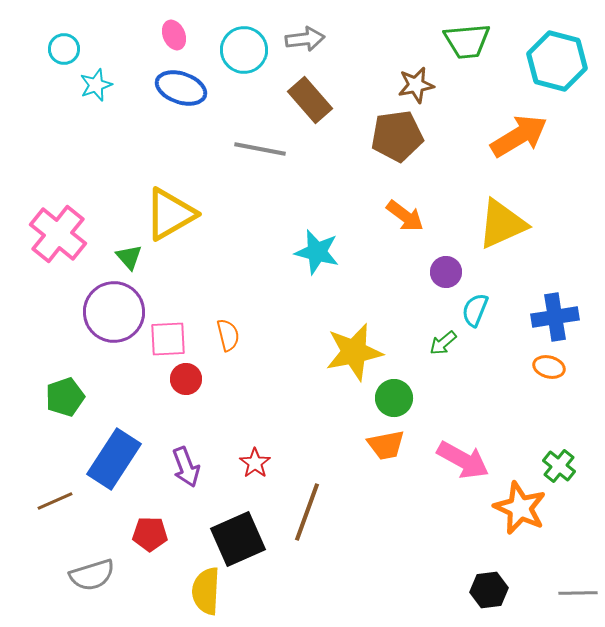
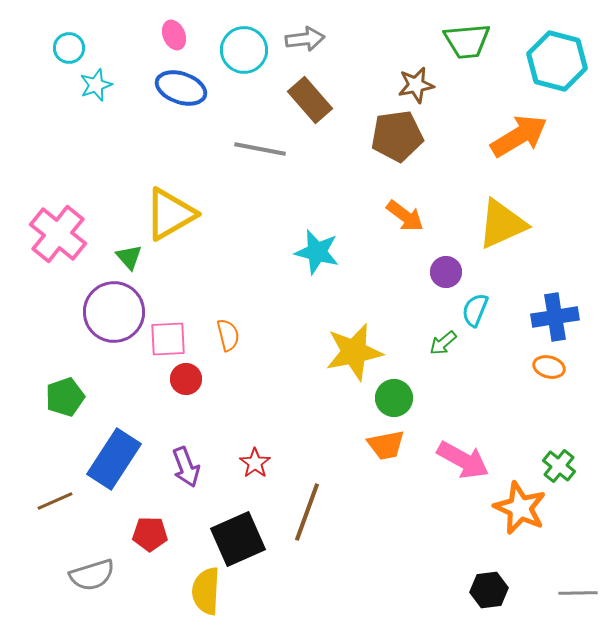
cyan circle at (64, 49): moved 5 px right, 1 px up
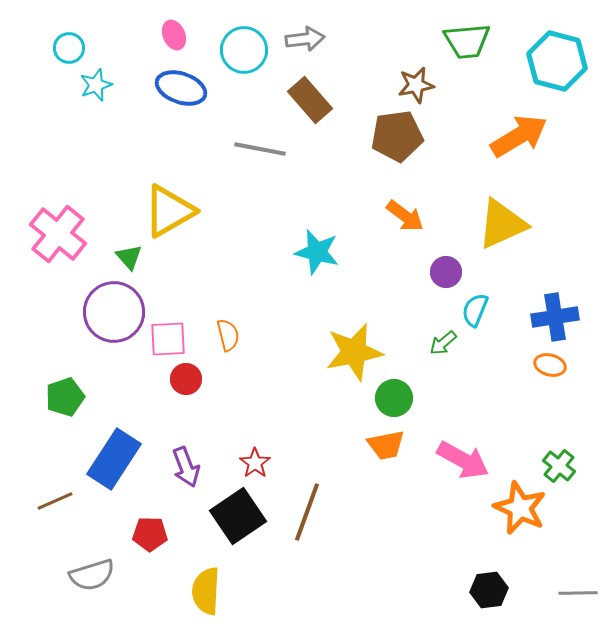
yellow triangle at (170, 214): moved 1 px left, 3 px up
orange ellipse at (549, 367): moved 1 px right, 2 px up
black square at (238, 539): moved 23 px up; rotated 10 degrees counterclockwise
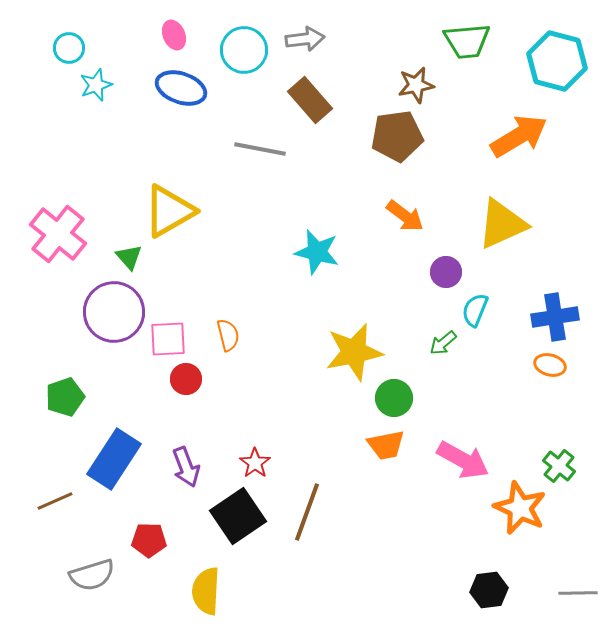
red pentagon at (150, 534): moved 1 px left, 6 px down
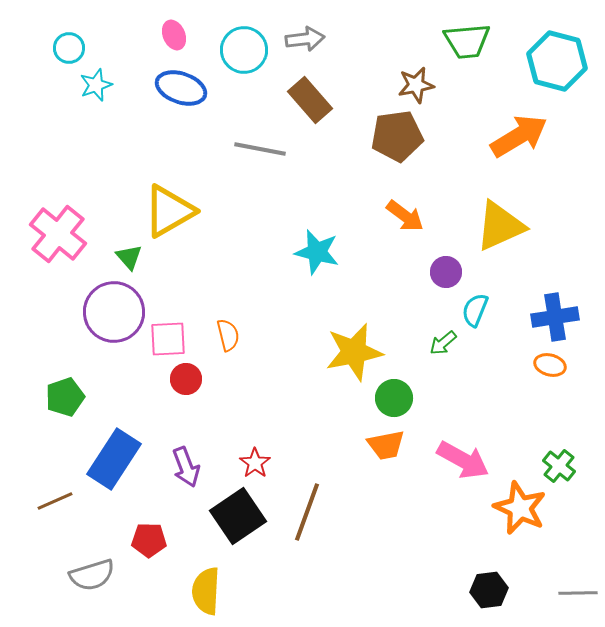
yellow triangle at (502, 224): moved 2 px left, 2 px down
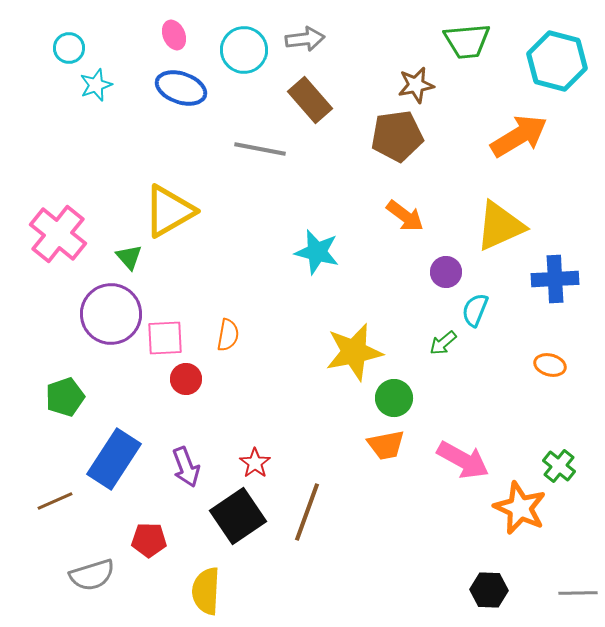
purple circle at (114, 312): moved 3 px left, 2 px down
blue cross at (555, 317): moved 38 px up; rotated 6 degrees clockwise
orange semicircle at (228, 335): rotated 24 degrees clockwise
pink square at (168, 339): moved 3 px left, 1 px up
black hexagon at (489, 590): rotated 9 degrees clockwise
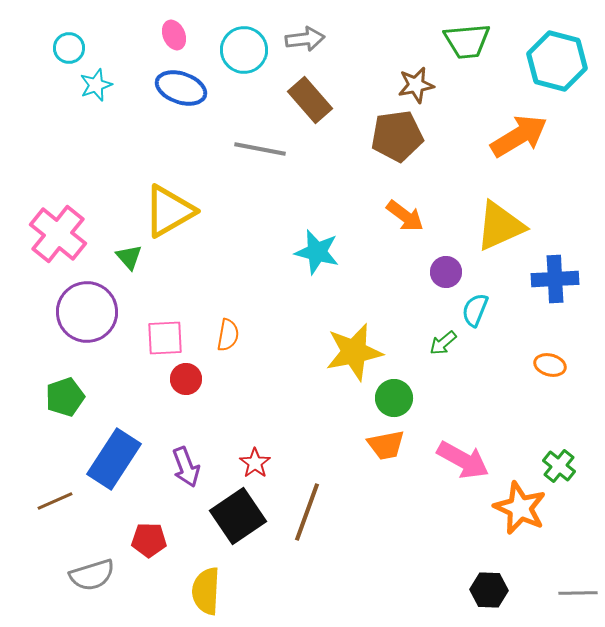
purple circle at (111, 314): moved 24 px left, 2 px up
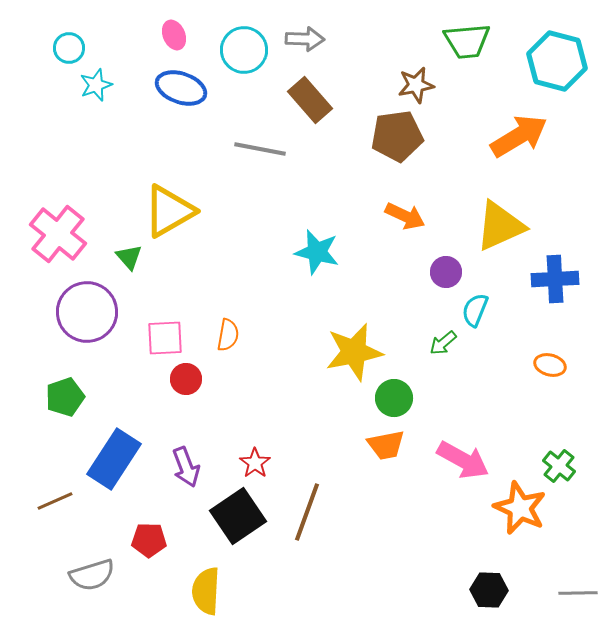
gray arrow at (305, 39): rotated 9 degrees clockwise
orange arrow at (405, 216): rotated 12 degrees counterclockwise
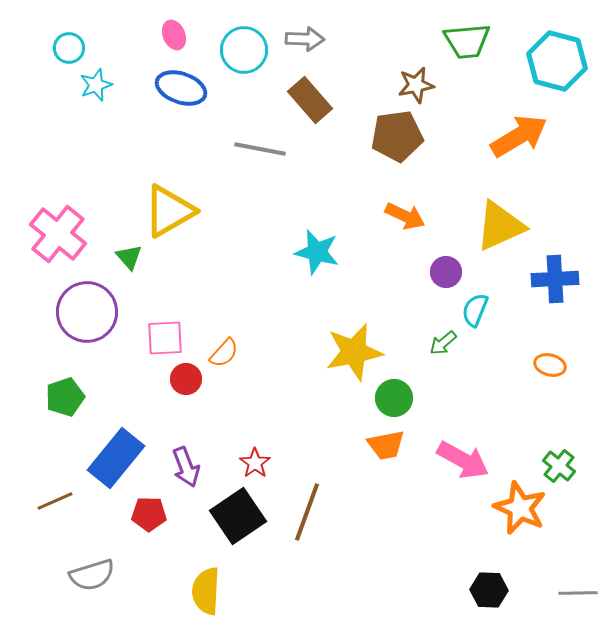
orange semicircle at (228, 335): moved 4 px left, 18 px down; rotated 32 degrees clockwise
blue rectangle at (114, 459): moved 2 px right, 1 px up; rotated 6 degrees clockwise
red pentagon at (149, 540): moved 26 px up
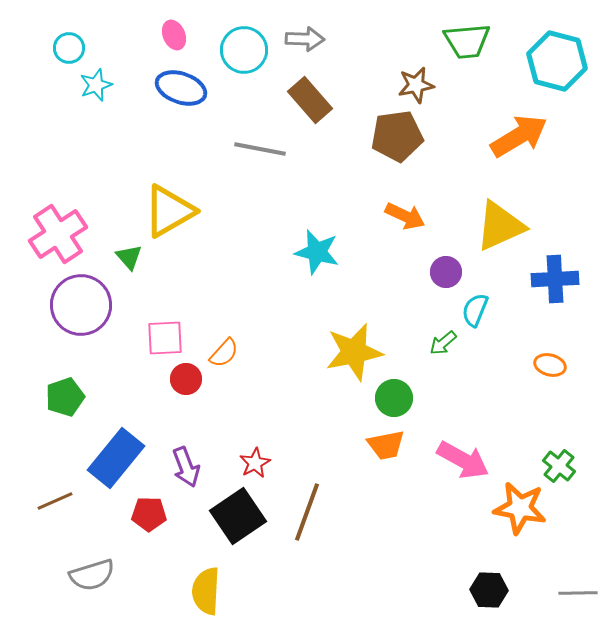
pink cross at (58, 234): rotated 18 degrees clockwise
purple circle at (87, 312): moved 6 px left, 7 px up
red star at (255, 463): rotated 8 degrees clockwise
orange star at (520, 508): rotated 14 degrees counterclockwise
